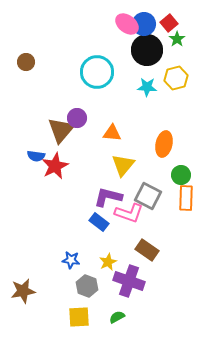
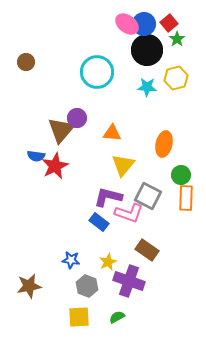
brown star: moved 6 px right, 5 px up
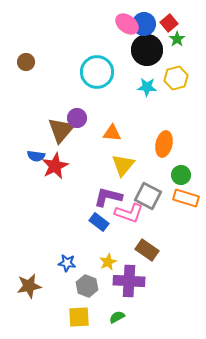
orange rectangle: rotated 75 degrees counterclockwise
blue star: moved 4 px left, 3 px down
purple cross: rotated 16 degrees counterclockwise
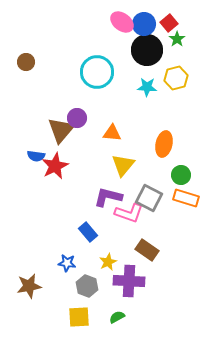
pink ellipse: moved 5 px left, 2 px up
gray square: moved 1 px right, 2 px down
blue rectangle: moved 11 px left, 10 px down; rotated 12 degrees clockwise
